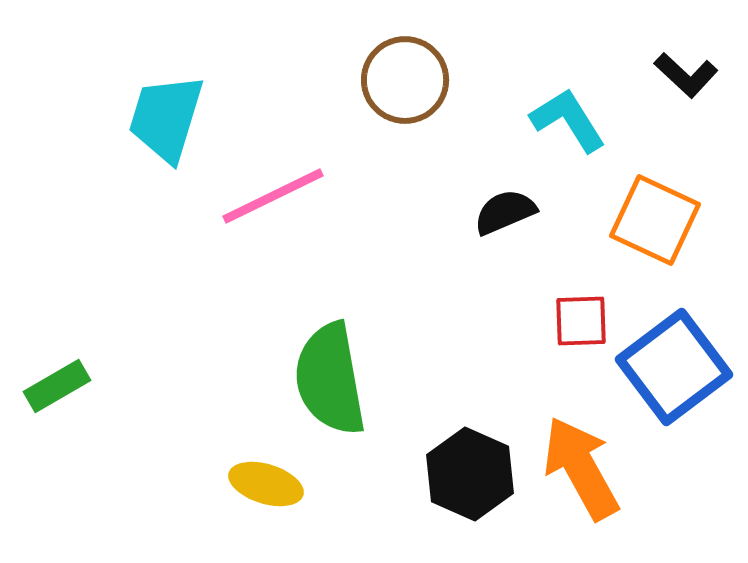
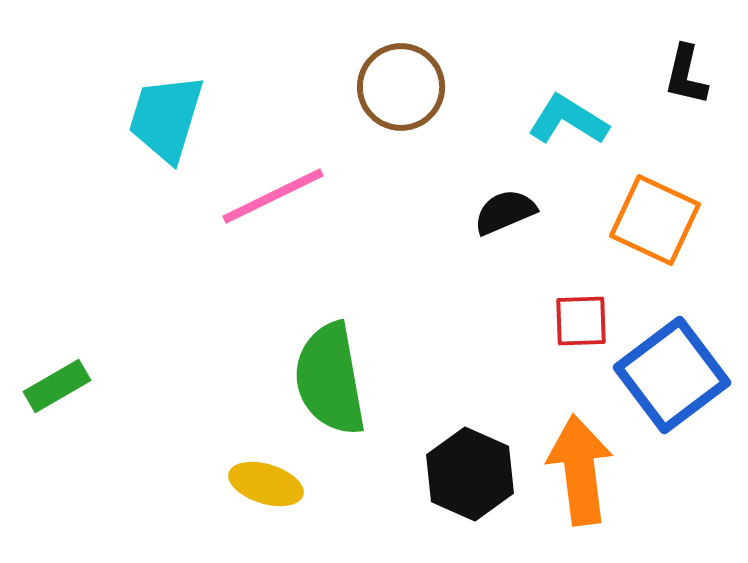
black L-shape: rotated 60 degrees clockwise
brown circle: moved 4 px left, 7 px down
cyan L-shape: rotated 26 degrees counterclockwise
blue square: moved 2 px left, 8 px down
orange arrow: moved 1 px left, 2 px down; rotated 22 degrees clockwise
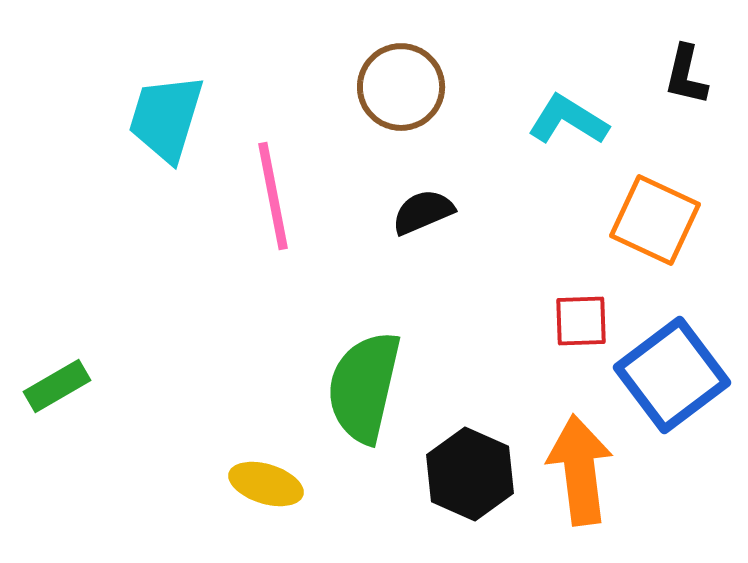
pink line: rotated 75 degrees counterclockwise
black semicircle: moved 82 px left
green semicircle: moved 34 px right, 8 px down; rotated 23 degrees clockwise
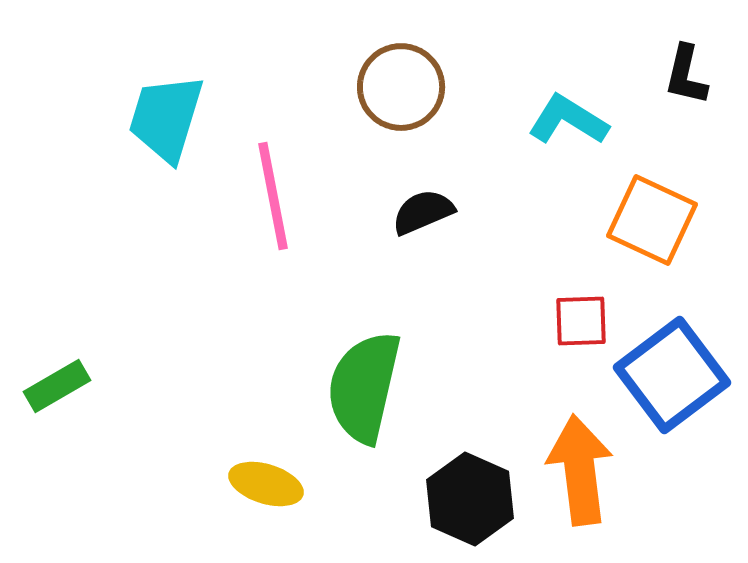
orange square: moved 3 px left
black hexagon: moved 25 px down
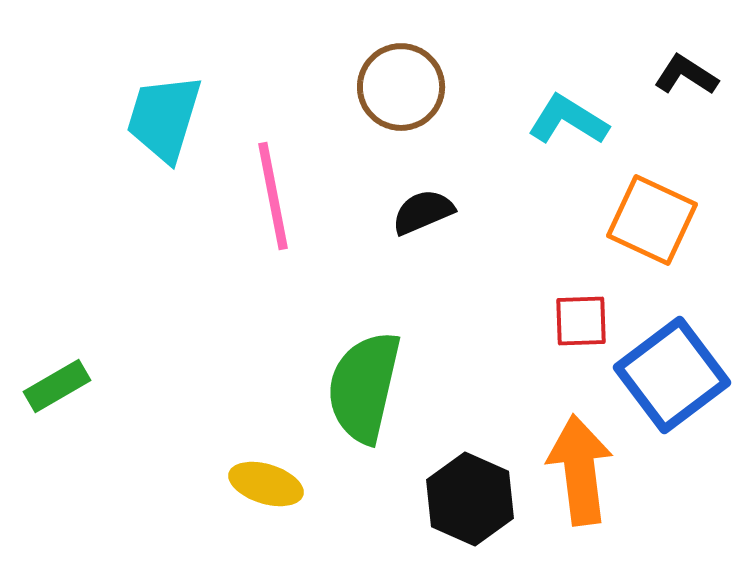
black L-shape: rotated 110 degrees clockwise
cyan trapezoid: moved 2 px left
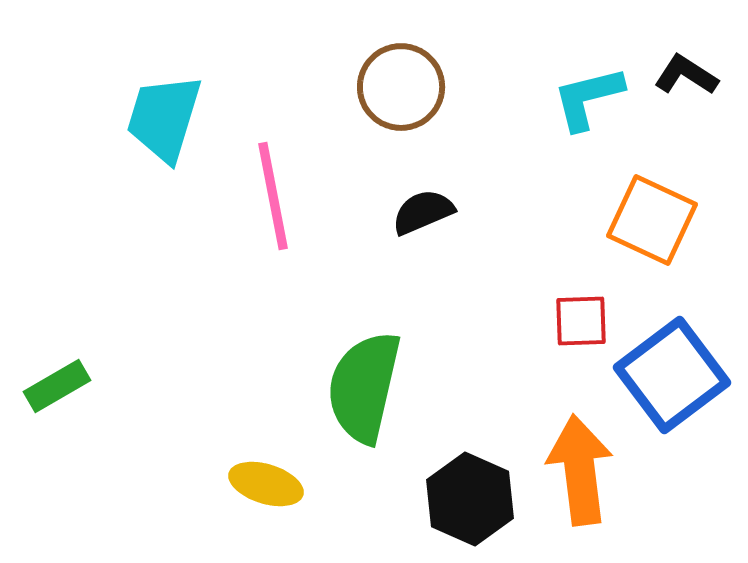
cyan L-shape: moved 20 px right, 22 px up; rotated 46 degrees counterclockwise
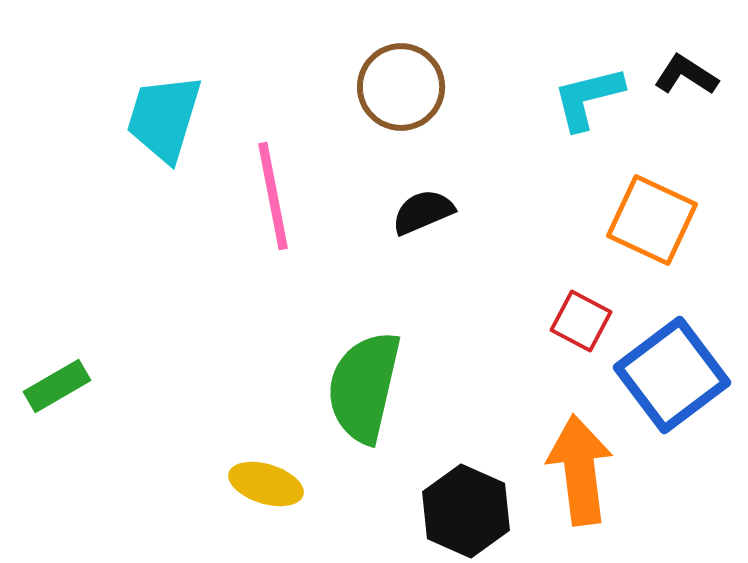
red square: rotated 30 degrees clockwise
black hexagon: moved 4 px left, 12 px down
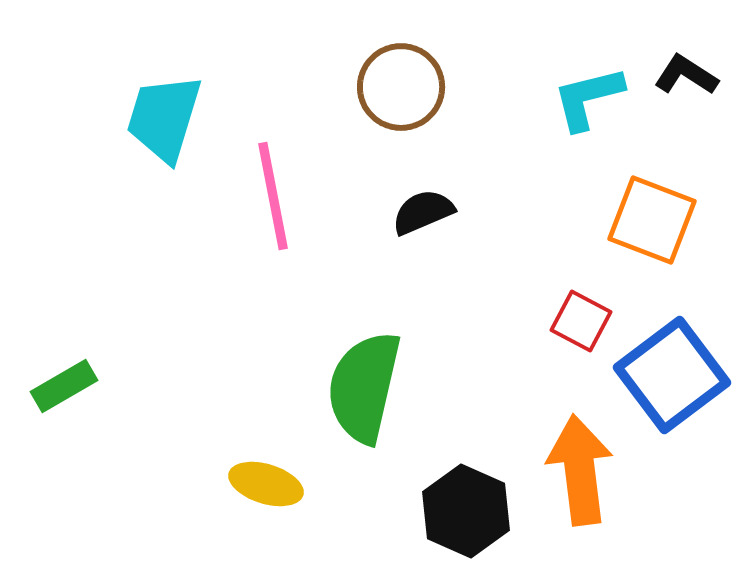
orange square: rotated 4 degrees counterclockwise
green rectangle: moved 7 px right
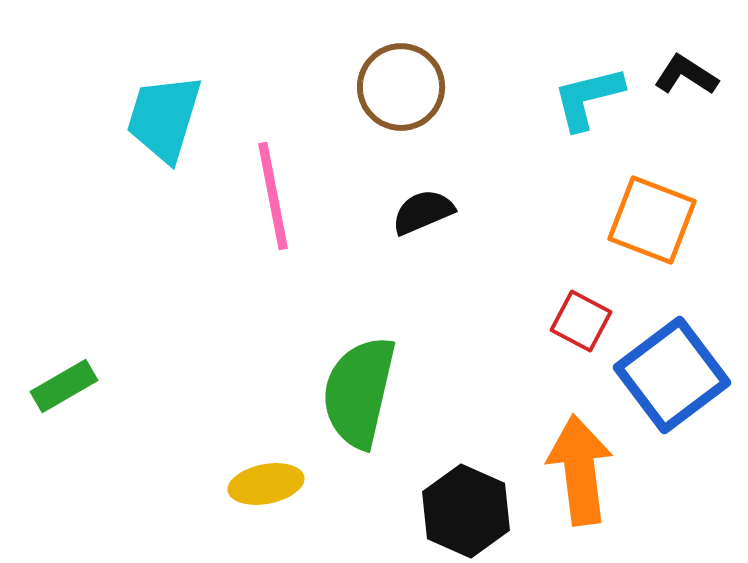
green semicircle: moved 5 px left, 5 px down
yellow ellipse: rotated 28 degrees counterclockwise
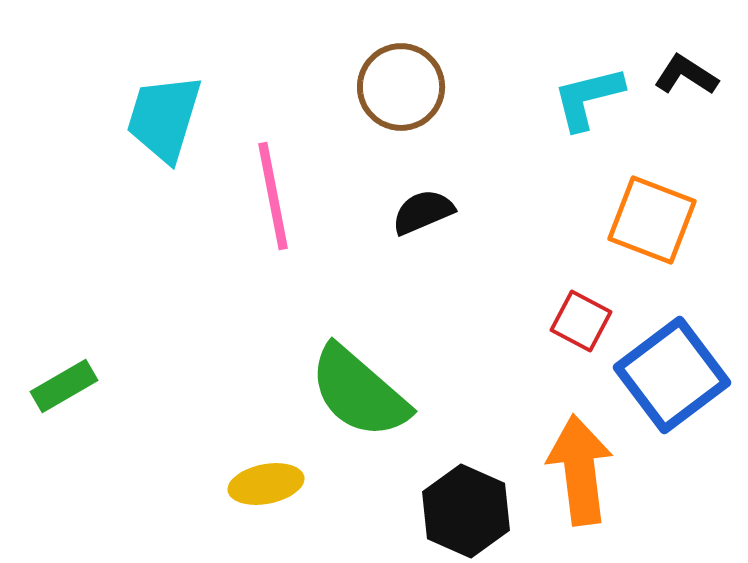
green semicircle: rotated 62 degrees counterclockwise
